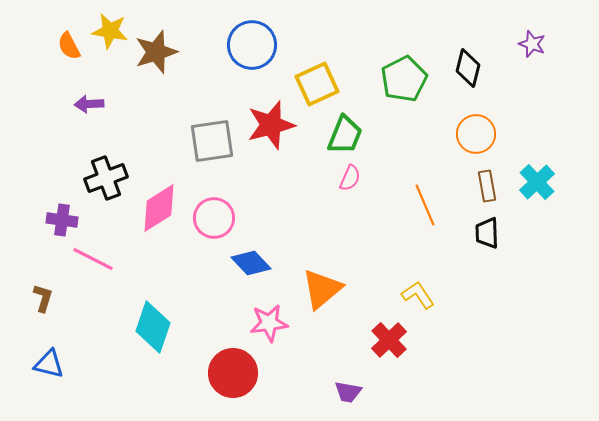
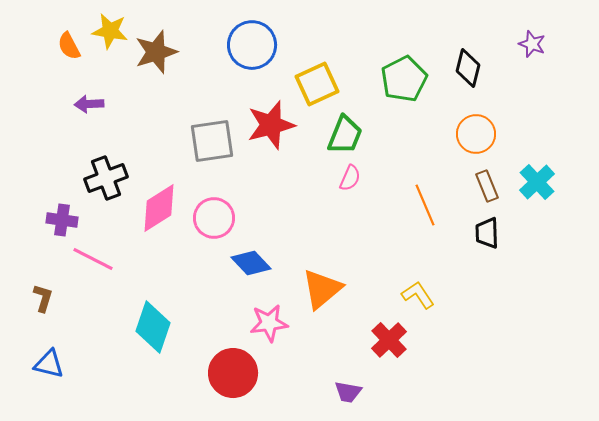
brown rectangle: rotated 12 degrees counterclockwise
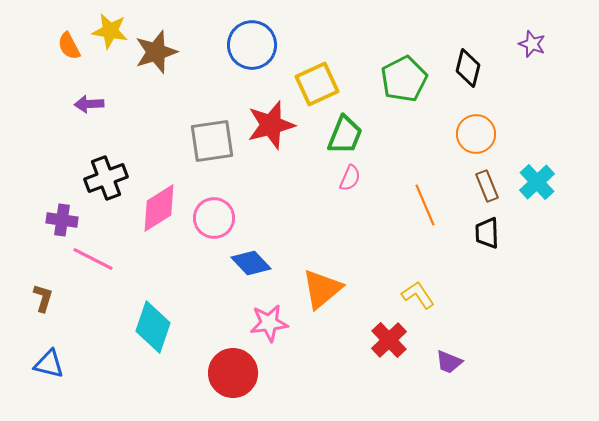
purple trapezoid: moved 101 px right, 30 px up; rotated 12 degrees clockwise
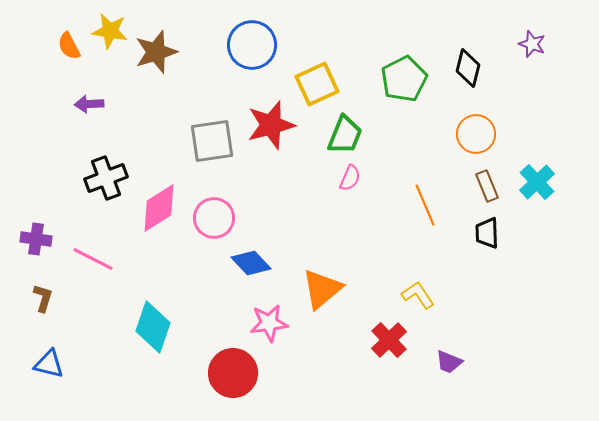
purple cross: moved 26 px left, 19 px down
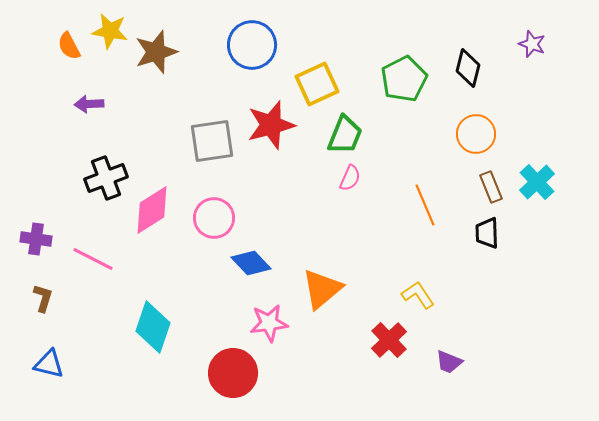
brown rectangle: moved 4 px right, 1 px down
pink diamond: moved 7 px left, 2 px down
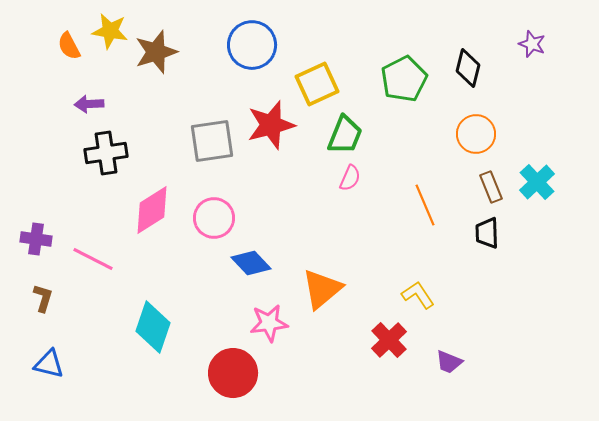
black cross: moved 25 px up; rotated 12 degrees clockwise
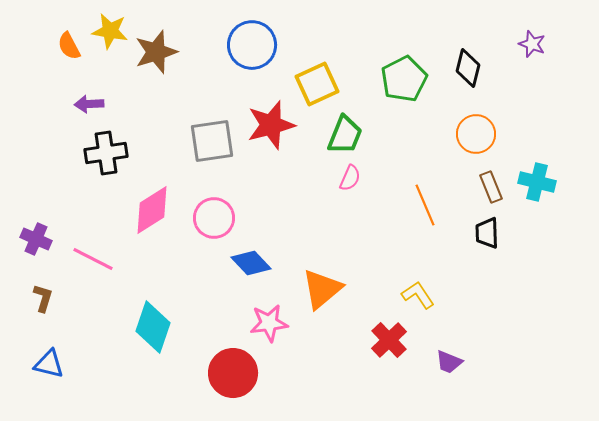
cyan cross: rotated 33 degrees counterclockwise
purple cross: rotated 16 degrees clockwise
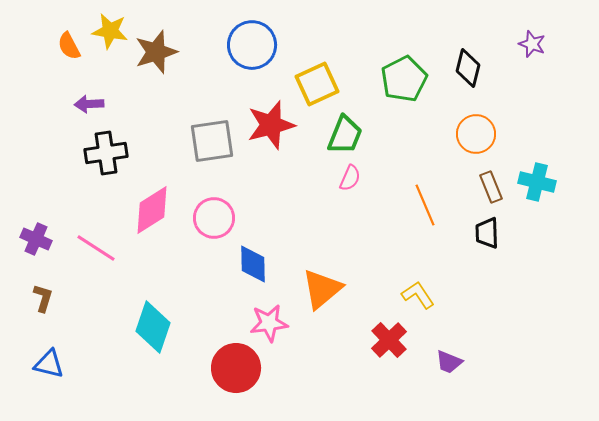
pink line: moved 3 px right, 11 px up; rotated 6 degrees clockwise
blue diamond: moved 2 px right, 1 px down; rotated 42 degrees clockwise
red circle: moved 3 px right, 5 px up
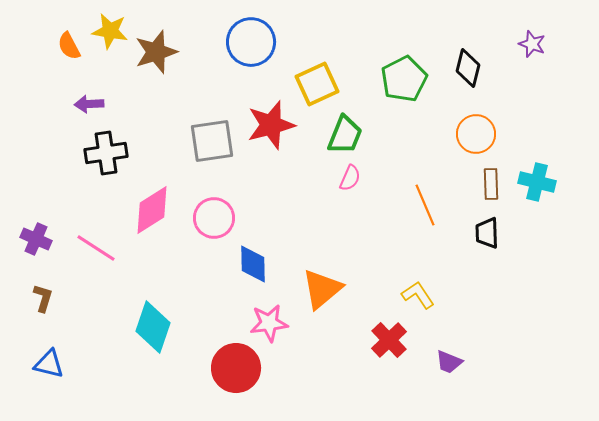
blue circle: moved 1 px left, 3 px up
brown rectangle: moved 3 px up; rotated 20 degrees clockwise
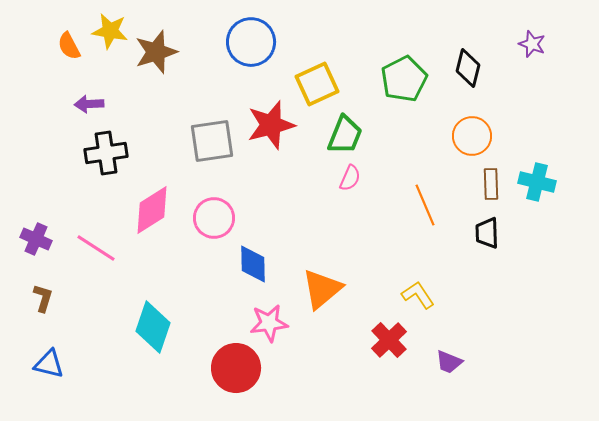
orange circle: moved 4 px left, 2 px down
